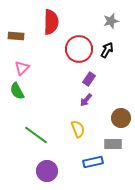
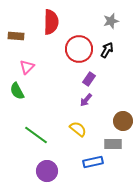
pink triangle: moved 5 px right, 1 px up
brown circle: moved 2 px right, 3 px down
yellow semicircle: rotated 30 degrees counterclockwise
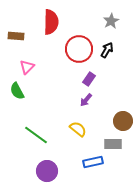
gray star: rotated 14 degrees counterclockwise
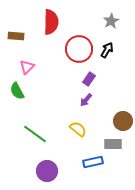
green line: moved 1 px left, 1 px up
